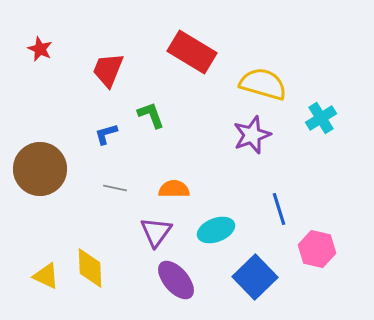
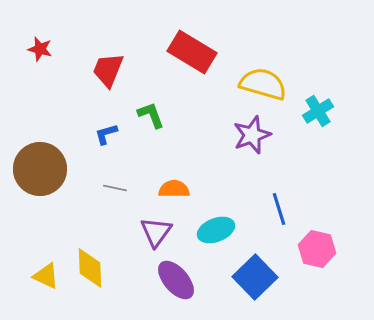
red star: rotated 10 degrees counterclockwise
cyan cross: moved 3 px left, 7 px up
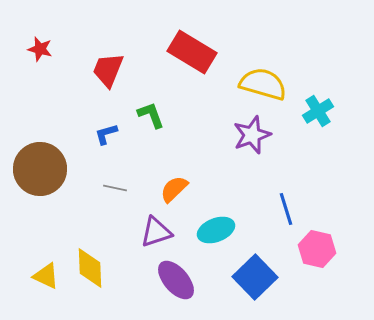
orange semicircle: rotated 44 degrees counterclockwise
blue line: moved 7 px right
purple triangle: rotated 36 degrees clockwise
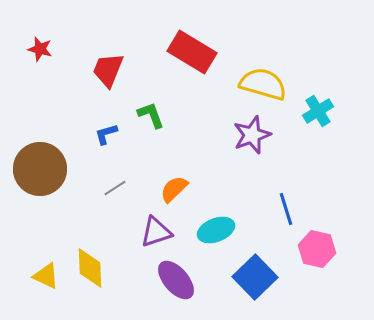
gray line: rotated 45 degrees counterclockwise
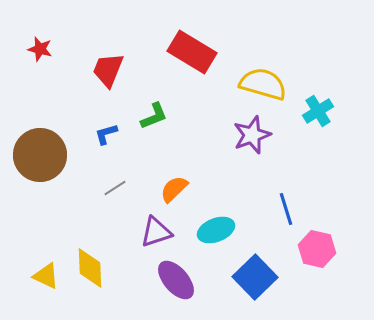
green L-shape: moved 3 px right, 1 px down; rotated 88 degrees clockwise
brown circle: moved 14 px up
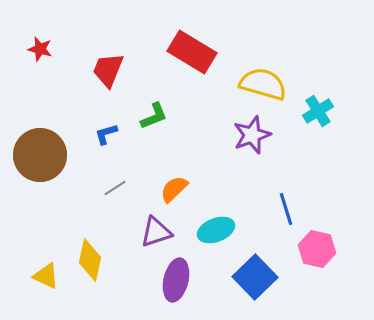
yellow diamond: moved 8 px up; rotated 15 degrees clockwise
purple ellipse: rotated 54 degrees clockwise
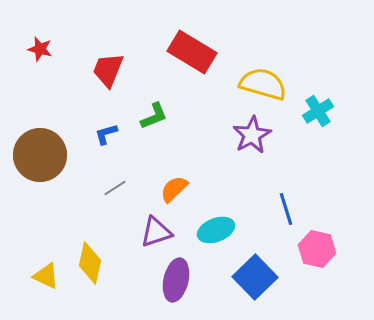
purple star: rotated 9 degrees counterclockwise
yellow diamond: moved 3 px down
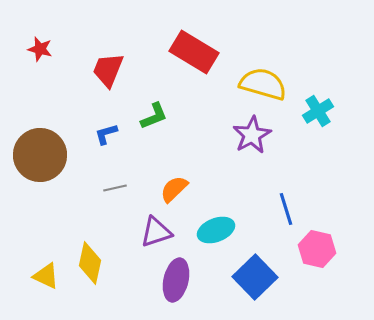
red rectangle: moved 2 px right
gray line: rotated 20 degrees clockwise
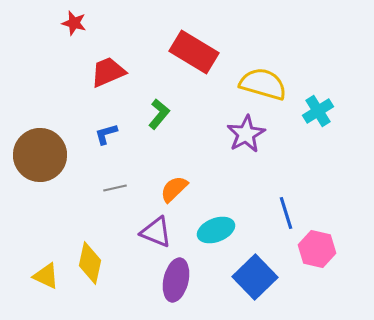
red star: moved 34 px right, 26 px up
red trapezoid: moved 2 px down; rotated 45 degrees clockwise
green L-shape: moved 5 px right, 2 px up; rotated 28 degrees counterclockwise
purple star: moved 6 px left, 1 px up
blue line: moved 4 px down
purple triangle: rotated 40 degrees clockwise
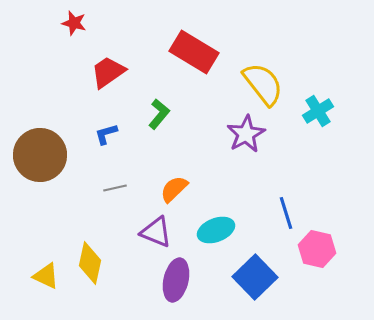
red trapezoid: rotated 12 degrees counterclockwise
yellow semicircle: rotated 36 degrees clockwise
